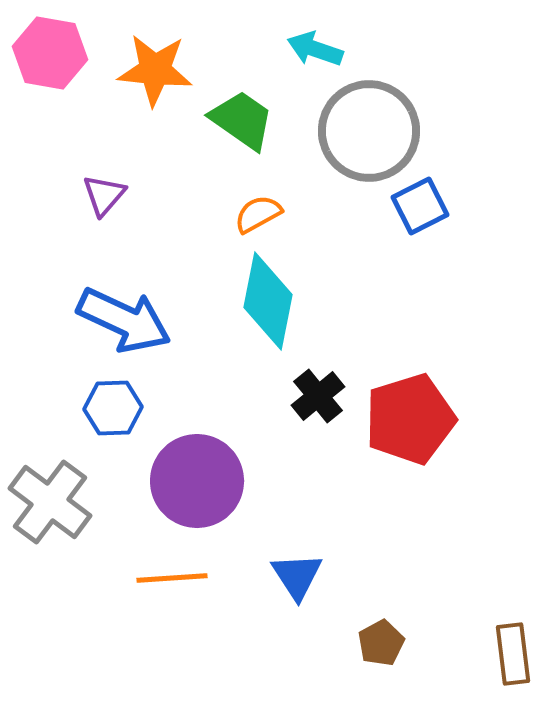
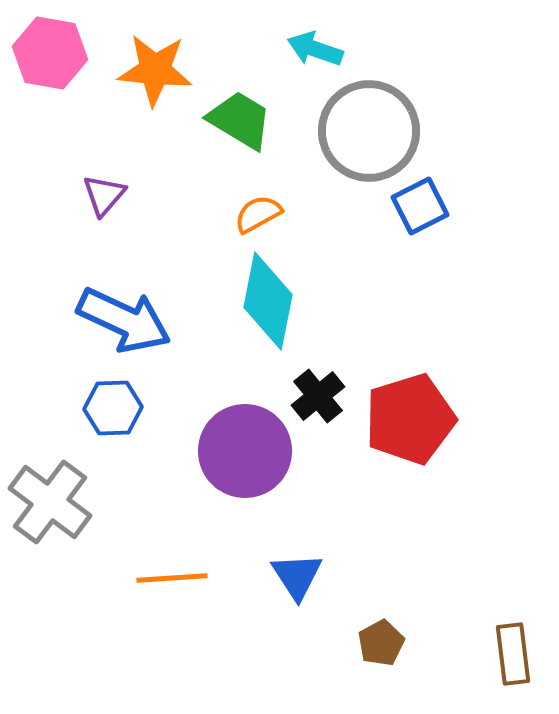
green trapezoid: moved 2 px left; rotated 4 degrees counterclockwise
purple circle: moved 48 px right, 30 px up
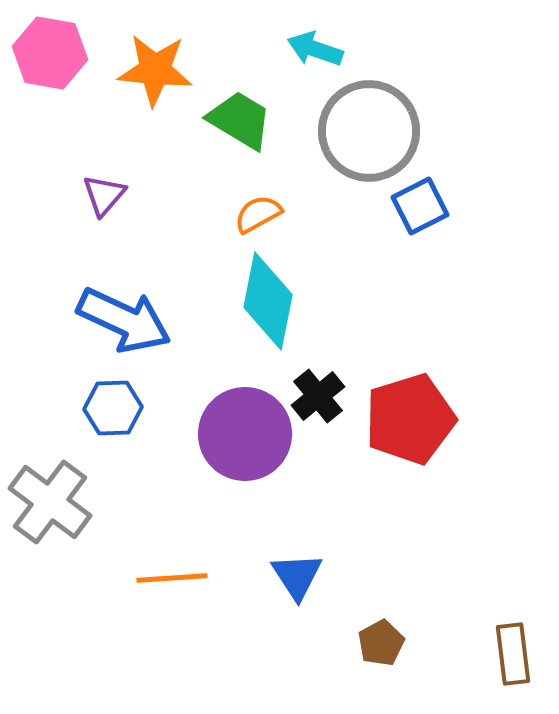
purple circle: moved 17 px up
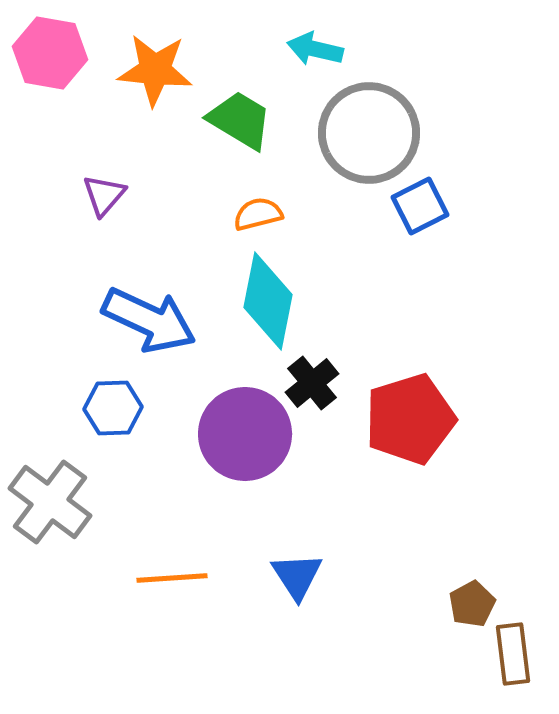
cyan arrow: rotated 6 degrees counterclockwise
gray circle: moved 2 px down
orange semicircle: rotated 15 degrees clockwise
blue arrow: moved 25 px right
black cross: moved 6 px left, 13 px up
brown pentagon: moved 91 px right, 39 px up
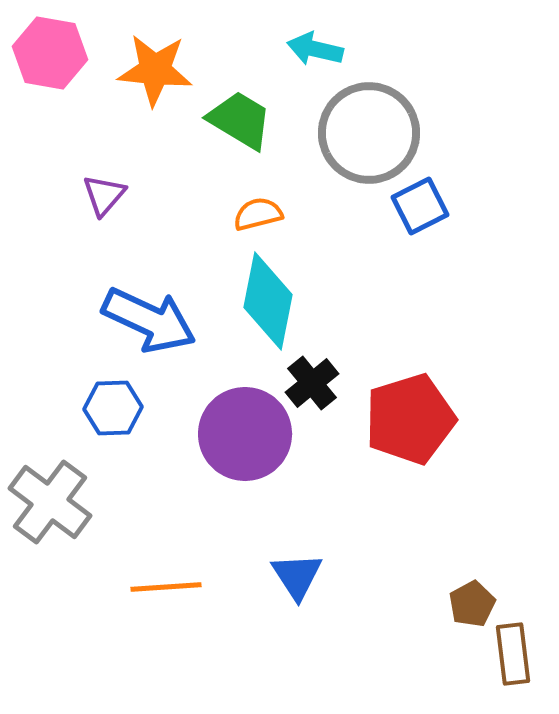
orange line: moved 6 px left, 9 px down
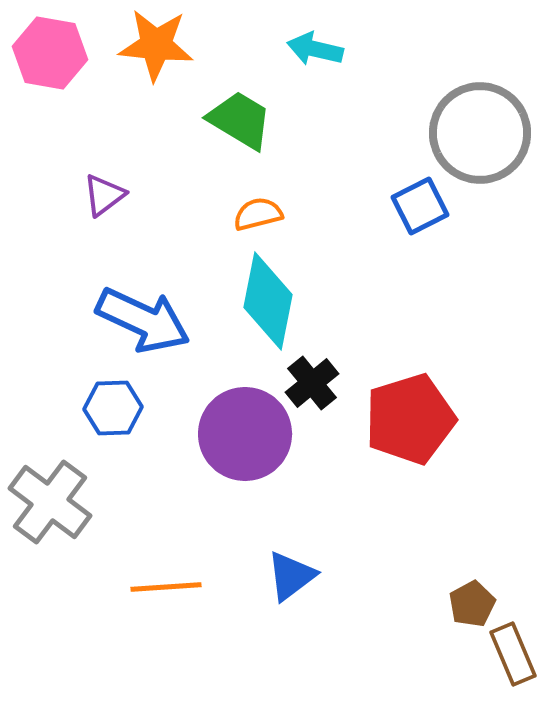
orange star: moved 1 px right, 25 px up
gray circle: moved 111 px right
purple triangle: rotated 12 degrees clockwise
blue arrow: moved 6 px left
blue triangle: moved 6 px left; rotated 26 degrees clockwise
brown rectangle: rotated 16 degrees counterclockwise
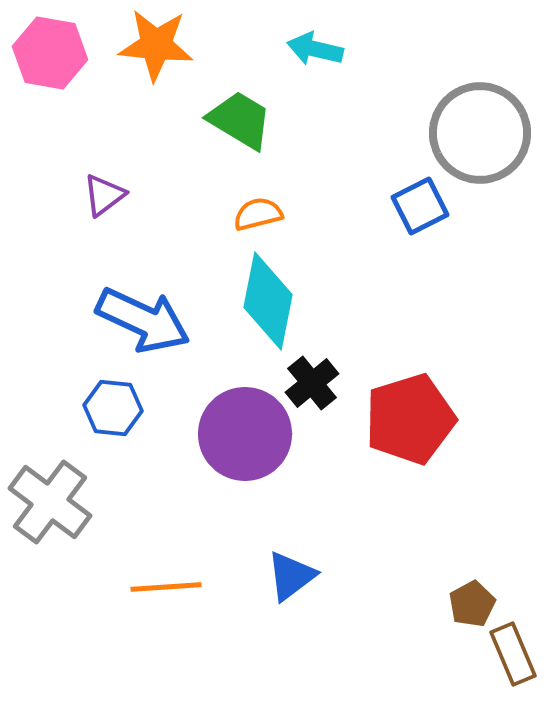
blue hexagon: rotated 8 degrees clockwise
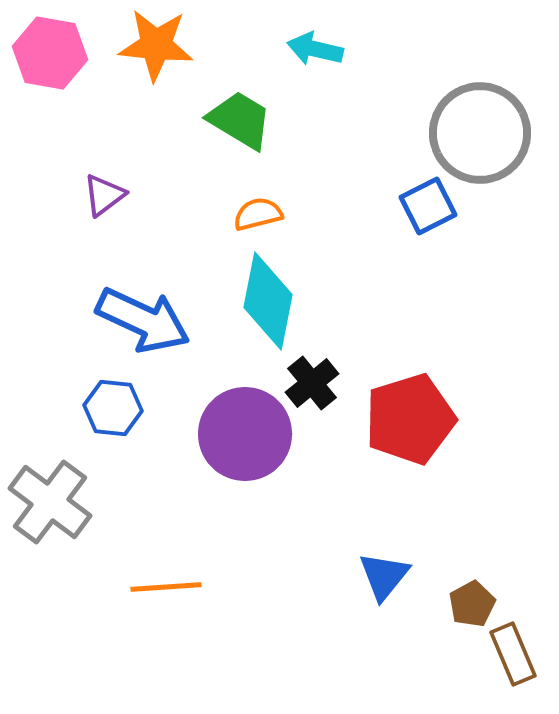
blue square: moved 8 px right
blue triangle: moved 93 px right; rotated 14 degrees counterclockwise
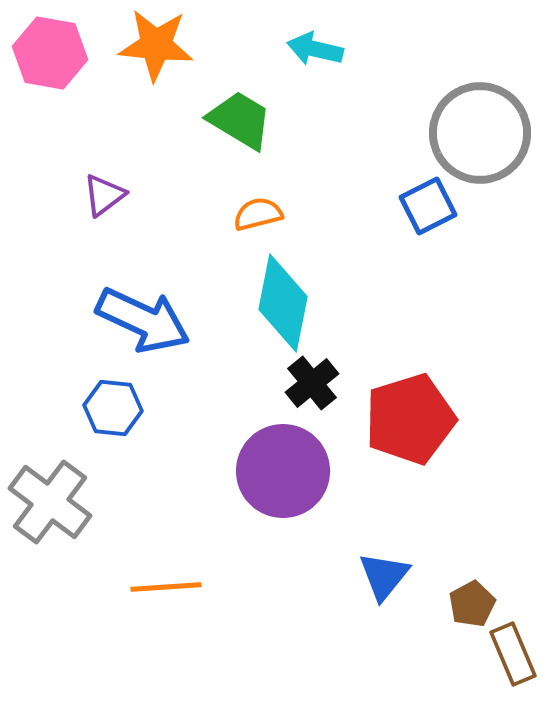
cyan diamond: moved 15 px right, 2 px down
purple circle: moved 38 px right, 37 px down
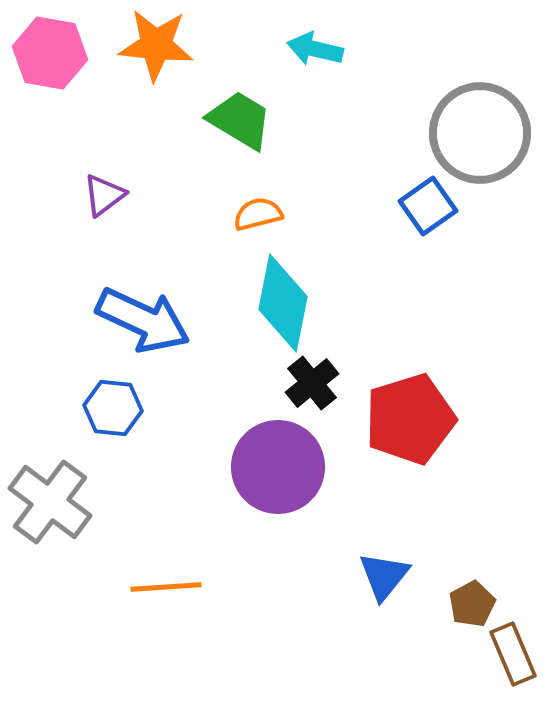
blue square: rotated 8 degrees counterclockwise
purple circle: moved 5 px left, 4 px up
